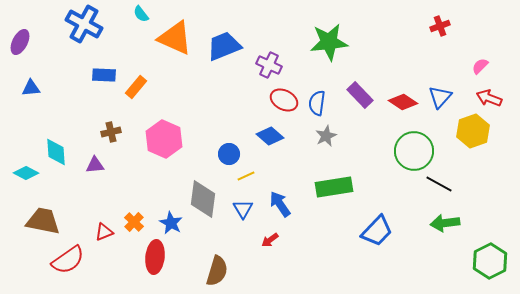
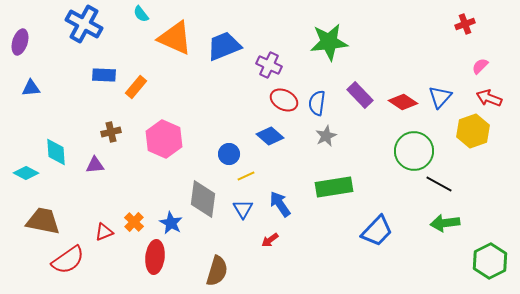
red cross at (440, 26): moved 25 px right, 2 px up
purple ellipse at (20, 42): rotated 10 degrees counterclockwise
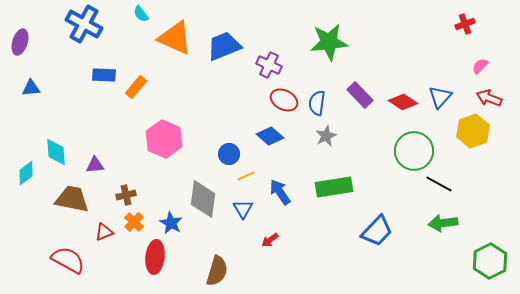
brown cross at (111, 132): moved 15 px right, 63 px down
cyan diamond at (26, 173): rotated 65 degrees counterclockwise
blue arrow at (280, 204): moved 12 px up
brown trapezoid at (43, 221): moved 29 px right, 22 px up
green arrow at (445, 223): moved 2 px left
red semicircle at (68, 260): rotated 116 degrees counterclockwise
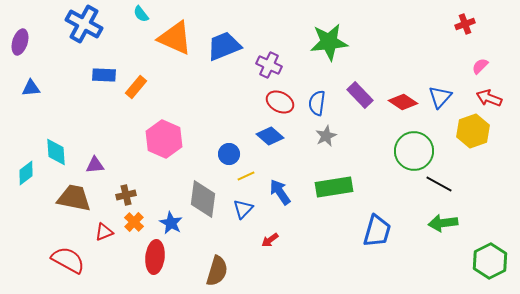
red ellipse at (284, 100): moved 4 px left, 2 px down
brown trapezoid at (72, 199): moved 2 px right, 1 px up
blue triangle at (243, 209): rotated 15 degrees clockwise
blue trapezoid at (377, 231): rotated 28 degrees counterclockwise
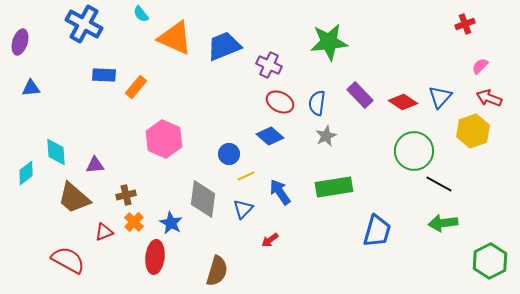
brown trapezoid at (74, 198): rotated 150 degrees counterclockwise
